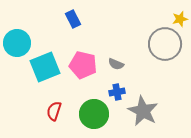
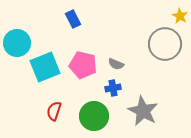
yellow star: moved 3 px up; rotated 28 degrees counterclockwise
blue cross: moved 4 px left, 4 px up
green circle: moved 2 px down
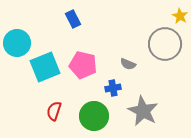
gray semicircle: moved 12 px right
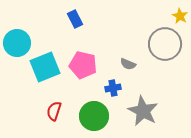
blue rectangle: moved 2 px right
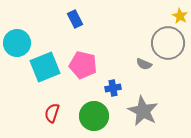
gray circle: moved 3 px right, 1 px up
gray semicircle: moved 16 px right
red semicircle: moved 2 px left, 2 px down
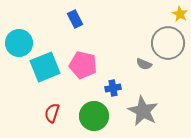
yellow star: moved 2 px up
cyan circle: moved 2 px right
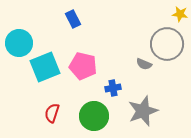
yellow star: rotated 21 degrees counterclockwise
blue rectangle: moved 2 px left
gray circle: moved 1 px left, 1 px down
pink pentagon: moved 1 px down
gray star: rotated 24 degrees clockwise
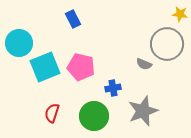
pink pentagon: moved 2 px left, 1 px down
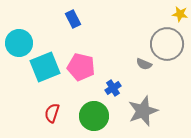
blue cross: rotated 21 degrees counterclockwise
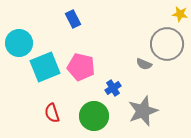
red semicircle: rotated 36 degrees counterclockwise
